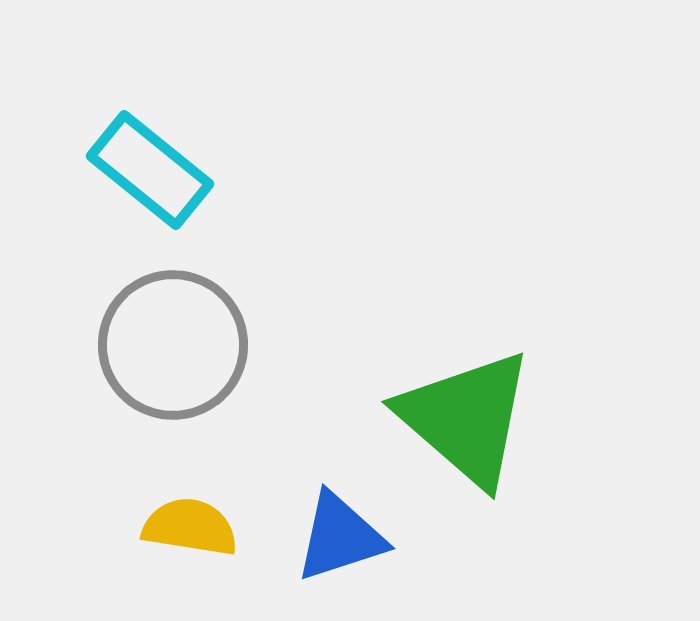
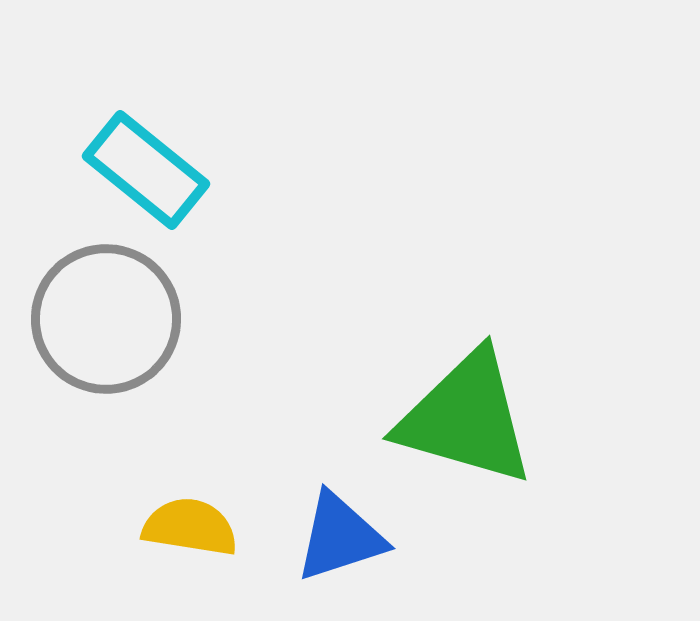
cyan rectangle: moved 4 px left
gray circle: moved 67 px left, 26 px up
green triangle: rotated 25 degrees counterclockwise
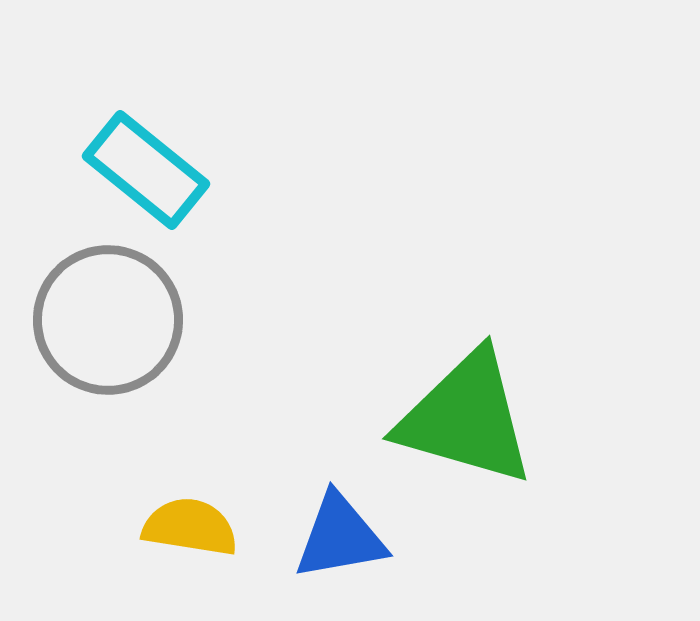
gray circle: moved 2 px right, 1 px down
blue triangle: rotated 8 degrees clockwise
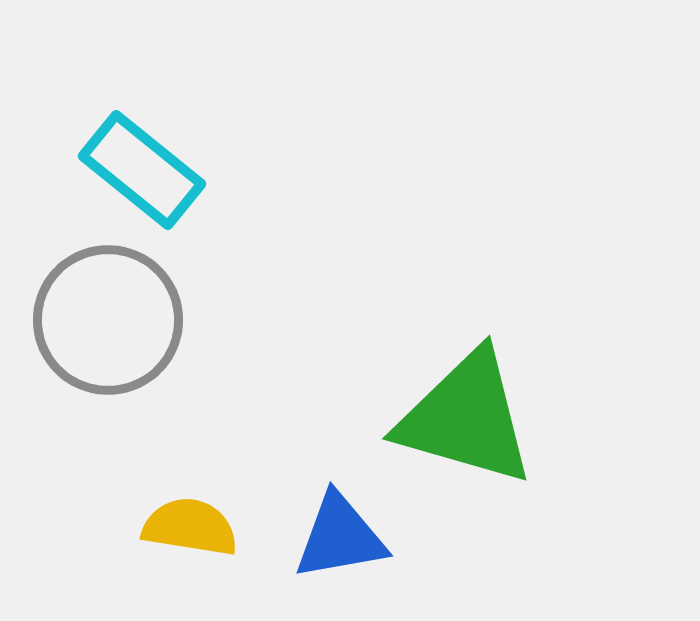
cyan rectangle: moved 4 px left
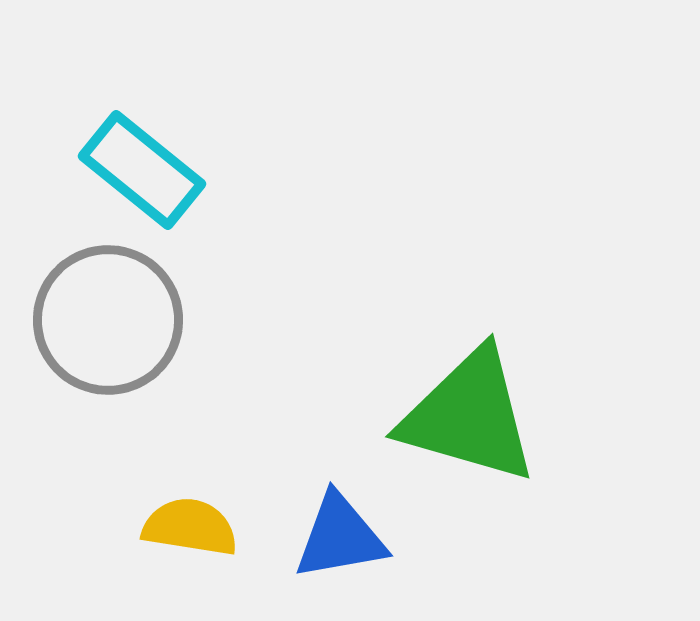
green triangle: moved 3 px right, 2 px up
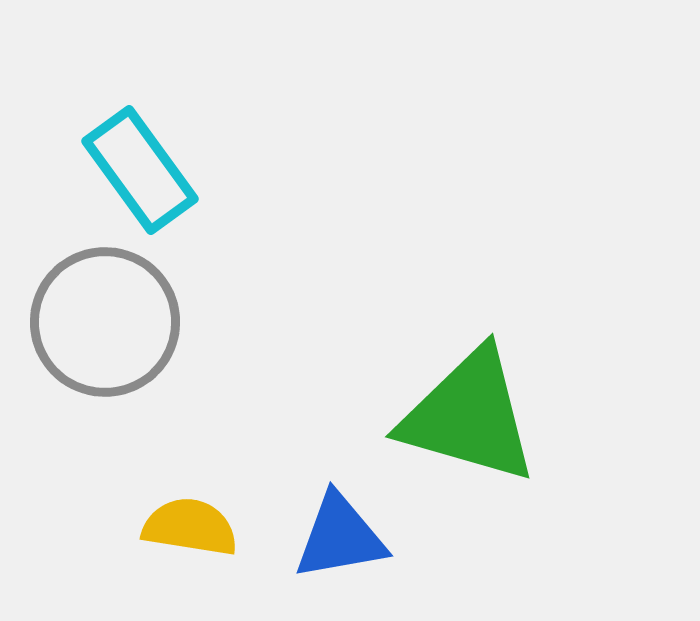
cyan rectangle: moved 2 px left; rotated 15 degrees clockwise
gray circle: moved 3 px left, 2 px down
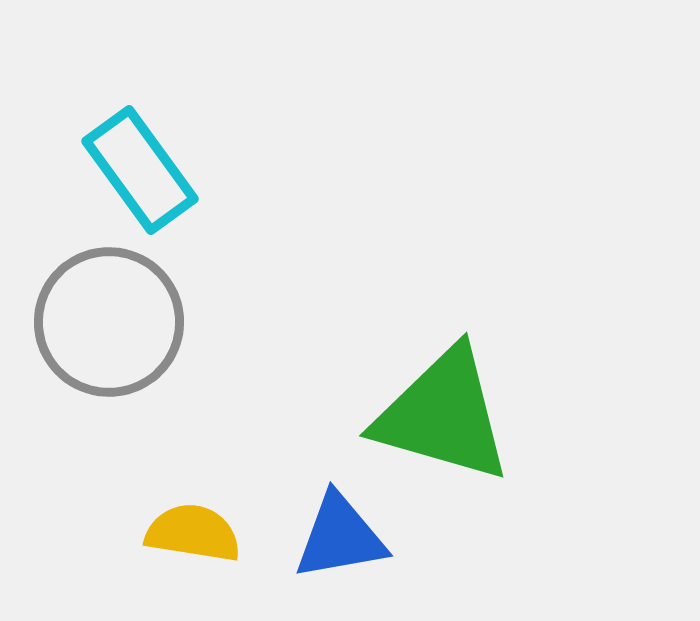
gray circle: moved 4 px right
green triangle: moved 26 px left, 1 px up
yellow semicircle: moved 3 px right, 6 px down
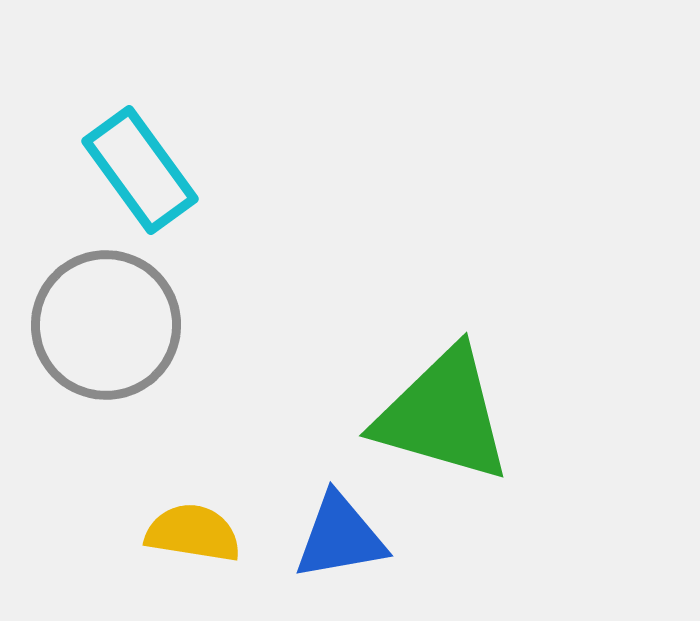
gray circle: moved 3 px left, 3 px down
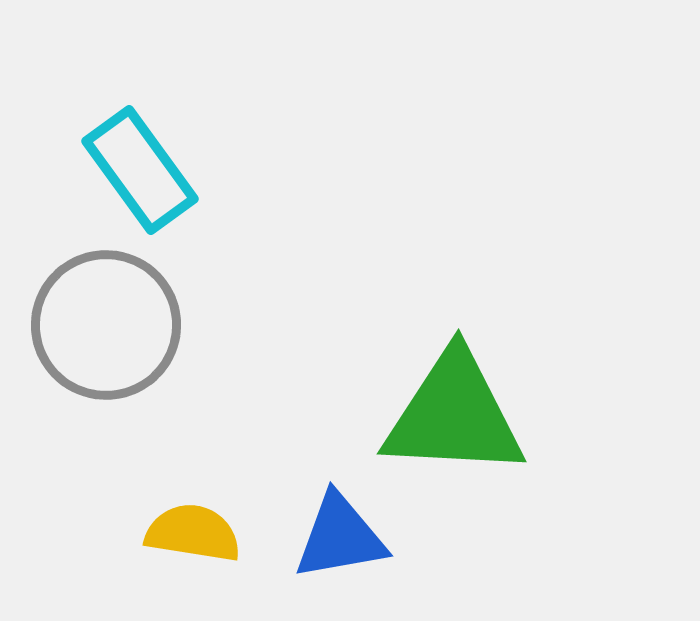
green triangle: moved 11 px right; rotated 13 degrees counterclockwise
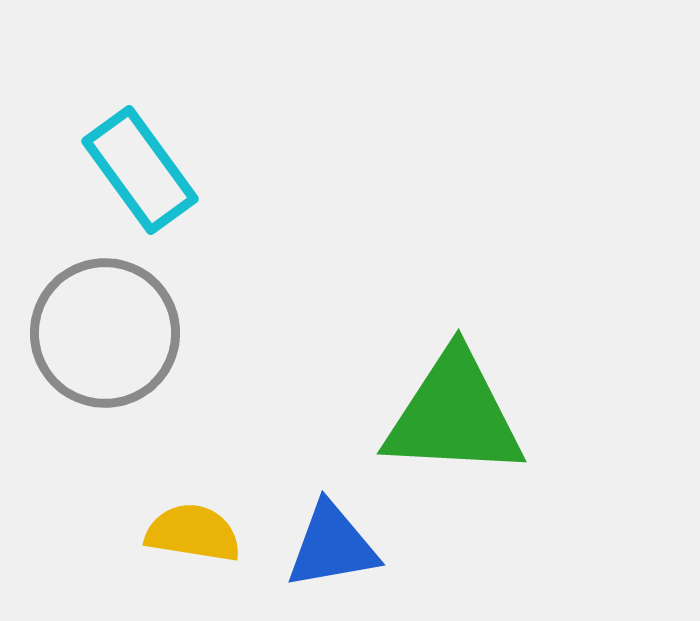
gray circle: moved 1 px left, 8 px down
blue triangle: moved 8 px left, 9 px down
